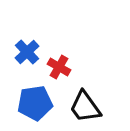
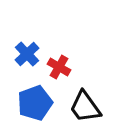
blue cross: moved 2 px down
blue pentagon: rotated 12 degrees counterclockwise
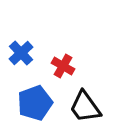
blue cross: moved 6 px left, 1 px up
red cross: moved 4 px right, 1 px up
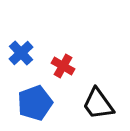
black trapezoid: moved 13 px right, 3 px up
